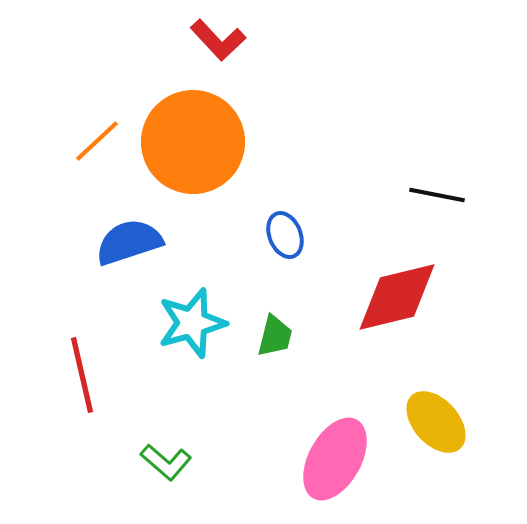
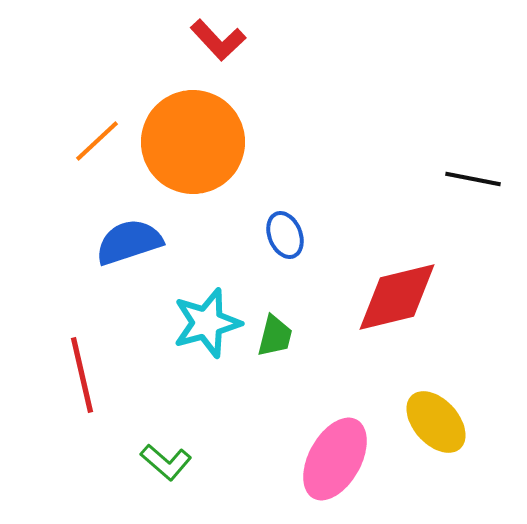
black line: moved 36 px right, 16 px up
cyan star: moved 15 px right
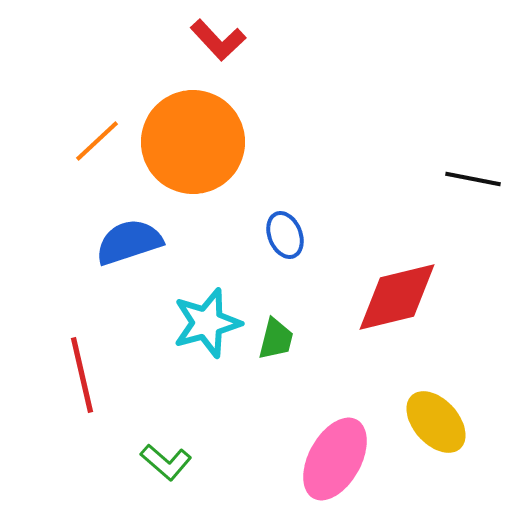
green trapezoid: moved 1 px right, 3 px down
